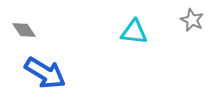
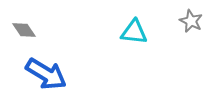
gray star: moved 1 px left, 1 px down
blue arrow: moved 1 px right, 1 px down
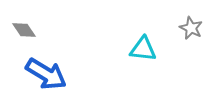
gray star: moved 7 px down
cyan triangle: moved 9 px right, 17 px down
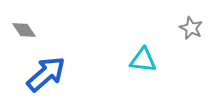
cyan triangle: moved 11 px down
blue arrow: rotated 72 degrees counterclockwise
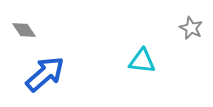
cyan triangle: moved 1 px left, 1 px down
blue arrow: moved 1 px left
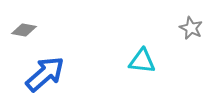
gray diamond: rotated 45 degrees counterclockwise
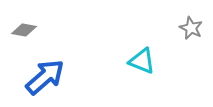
cyan triangle: rotated 16 degrees clockwise
blue arrow: moved 3 px down
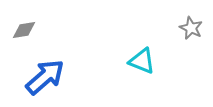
gray diamond: rotated 20 degrees counterclockwise
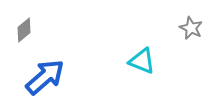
gray diamond: rotated 30 degrees counterclockwise
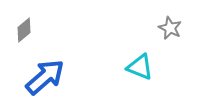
gray star: moved 21 px left
cyan triangle: moved 2 px left, 6 px down
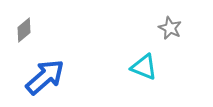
cyan triangle: moved 4 px right
